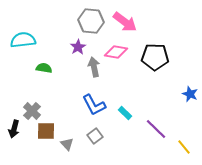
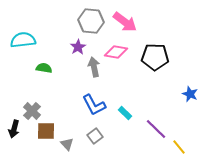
yellow line: moved 5 px left
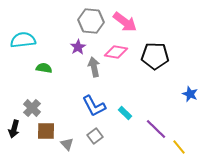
black pentagon: moved 1 px up
blue L-shape: moved 1 px down
gray cross: moved 3 px up
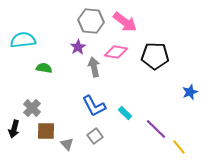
blue star: moved 2 px up; rotated 28 degrees clockwise
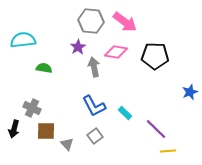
gray cross: rotated 18 degrees counterclockwise
yellow line: moved 11 px left, 4 px down; rotated 56 degrees counterclockwise
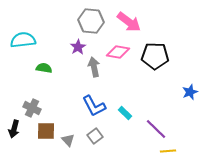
pink arrow: moved 4 px right
pink diamond: moved 2 px right
gray triangle: moved 1 px right, 4 px up
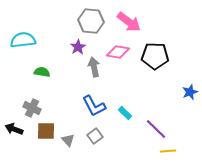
green semicircle: moved 2 px left, 4 px down
black arrow: rotated 96 degrees clockwise
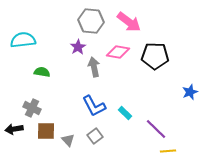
black arrow: rotated 30 degrees counterclockwise
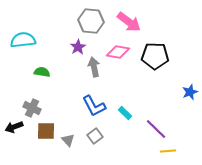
black arrow: moved 2 px up; rotated 12 degrees counterclockwise
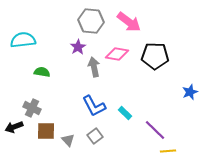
pink diamond: moved 1 px left, 2 px down
purple line: moved 1 px left, 1 px down
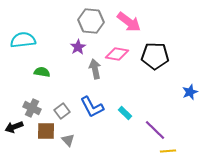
gray arrow: moved 1 px right, 2 px down
blue L-shape: moved 2 px left, 1 px down
gray square: moved 33 px left, 25 px up
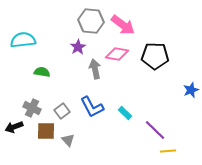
pink arrow: moved 6 px left, 3 px down
blue star: moved 1 px right, 2 px up
